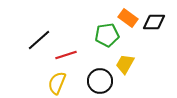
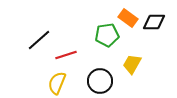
yellow trapezoid: moved 7 px right
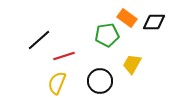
orange rectangle: moved 1 px left
red line: moved 2 px left, 1 px down
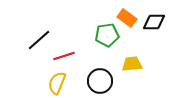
yellow trapezoid: rotated 55 degrees clockwise
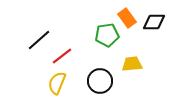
orange rectangle: rotated 18 degrees clockwise
red line: moved 2 px left; rotated 20 degrees counterclockwise
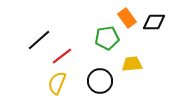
green pentagon: moved 3 px down
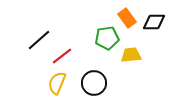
yellow trapezoid: moved 1 px left, 9 px up
black circle: moved 6 px left, 2 px down
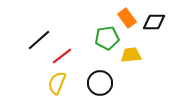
black circle: moved 6 px right
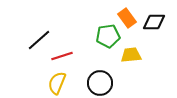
green pentagon: moved 1 px right, 2 px up
red line: rotated 20 degrees clockwise
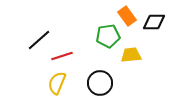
orange rectangle: moved 2 px up
